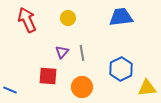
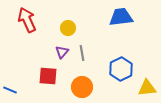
yellow circle: moved 10 px down
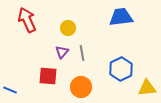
orange circle: moved 1 px left
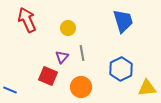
blue trapezoid: moved 2 px right, 4 px down; rotated 80 degrees clockwise
purple triangle: moved 5 px down
red square: rotated 18 degrees clockwise
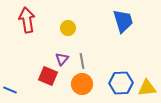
red arrow: rotated 15 degrees clockwise
gray line: moved 8 px down
purple triangle: moved 2 px down
blue hexagon: moved 14 px down; rotated 25 degrees clockwise
orange circle: moved 1 px right, 3 px up
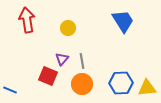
blue trapezoid: rotated 15 degrees counterclockwise
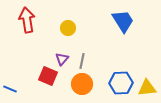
gray line: rotated 21 degrees clockwise
blue line: moved 1 px up
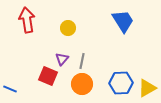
yellow triangle: rotated 24 degrees counterclockwise
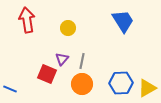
red square: moved 1 px left, 2 px up
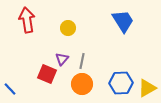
blue line: rotated 24 degrees clockwise
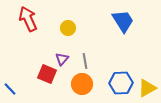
red arrow: moved 1 px right, 1 px up; rotated 15 degrees counterclockwise
gray line: moved 3 px right; rotated 21 degrees counterclockwise
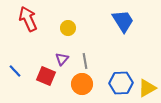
red square: moved 1 px left, 2 px down
blue line: moved 5 px right, 18 px up
